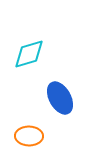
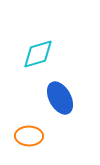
cyan diamond: moved 9 px right
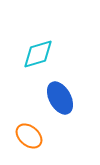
orange ellipse: rotated 40 degrees clockwise
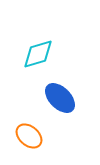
blue ellipse: rotated 16 degrees counterclockwise
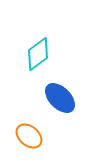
cyan diamond: rotated 20 degrees counterclockwise
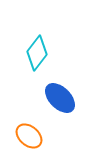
cyan diamond: moved 1 px left, 1 px up; rotated 16 degrees counterclockwise
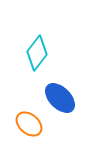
orange ellipse: moved 12 px up
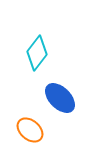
orange ellipse: moved 1 px right, 6 px down
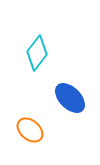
blue ellipse: moved 10 px right
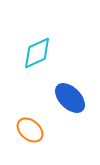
cyan diamond: rotated 28 degrees clockwise
